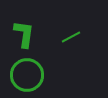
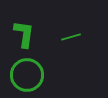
green line: rotated 12 degrees clockwise
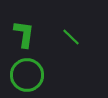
green line: rotated 60 degrees clockwise
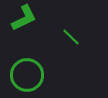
green L-shape: moved 16 px up; rotated 56 degrees clockwise
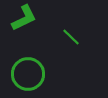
green circle: moved 1 px right, 1 px up
